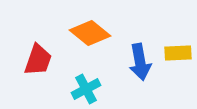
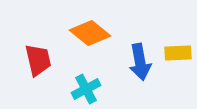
red trapezoid: rotated 32 degrees counterclockwise
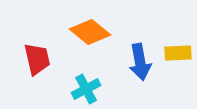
orange diamond: moved 1 px up
red trapezoid: moved 1 px left, 1 px up
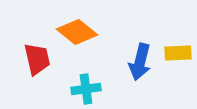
orange diamond: moved 13 px left
blue arrow: rotated 24 degrees clockwise
cyan cross: rotated 20 degrees clockwise
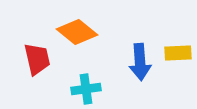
blue arrow: rotated 18 degrees counterclockwise
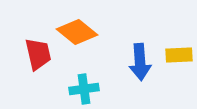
yellow rectangle: moved 1 px right, 2 px down
red trapezoid: moved 1 px right, 5 px up
cyan cross: moved 2 px left
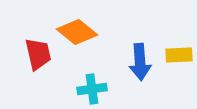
cyan cross: moved 8 px right
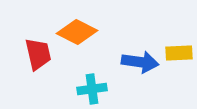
orange diamond: rotated 12 degrees counterclockwise
yellow rectangle: moved 2 px up
blue arrow: rotated 78 degrees counterclockwise
